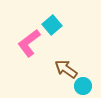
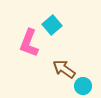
pink L-shape: rotated 32 degrees counterclockwise
brown arrow: moved 2 px left
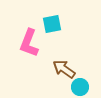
cyan square: moved 1 px up; rotated 30 degrees clockwise
cyan circle: moved 3 px left, 1 px down
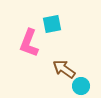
cyan circle: moved 1 px right, 1 px up
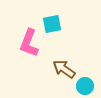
cyan circle: moved 4 px right
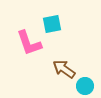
pink L-shape: rotated 40 degrees counterclockwise
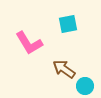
cyan square: moved 16 px right
pink L-shape: rotated 12 degrees counterclockwise
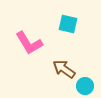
cyan square: rotated 24 degrees clockwise
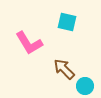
cyan square: moved 1 px left, 2 px up
brown arrow: rotated 10 degrees clockwise
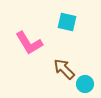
cyan circle: moved 2 px up
